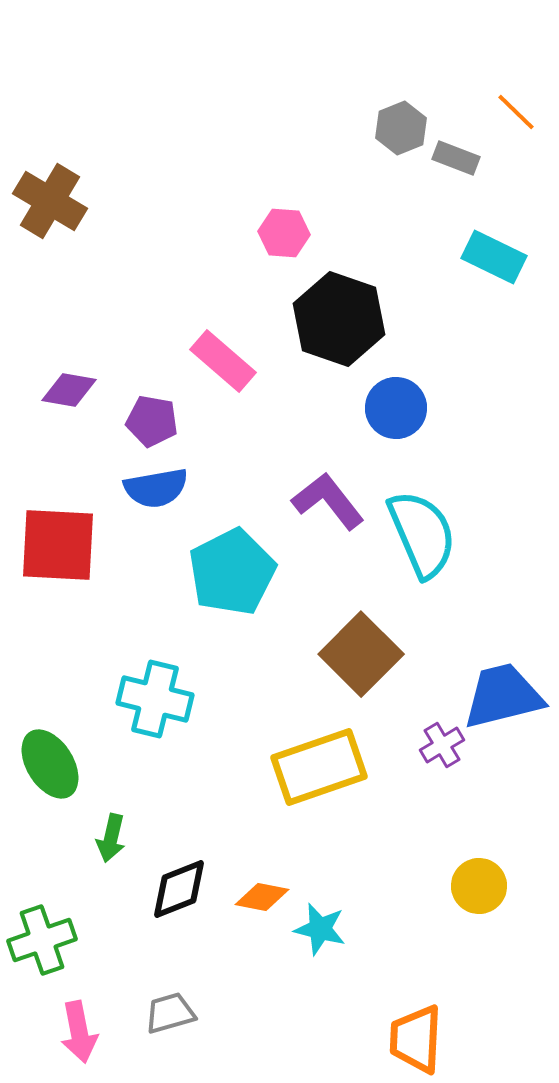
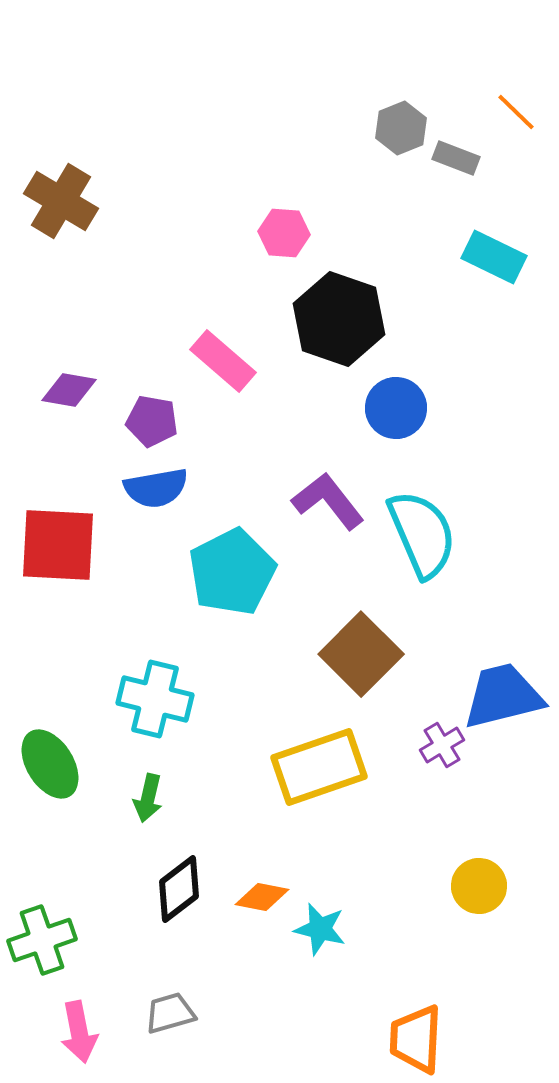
brown cross: moved 11 px right
green arrow: moved 37 px right, 40 px up
black diamond: rotated 16 degrees counterclockwise
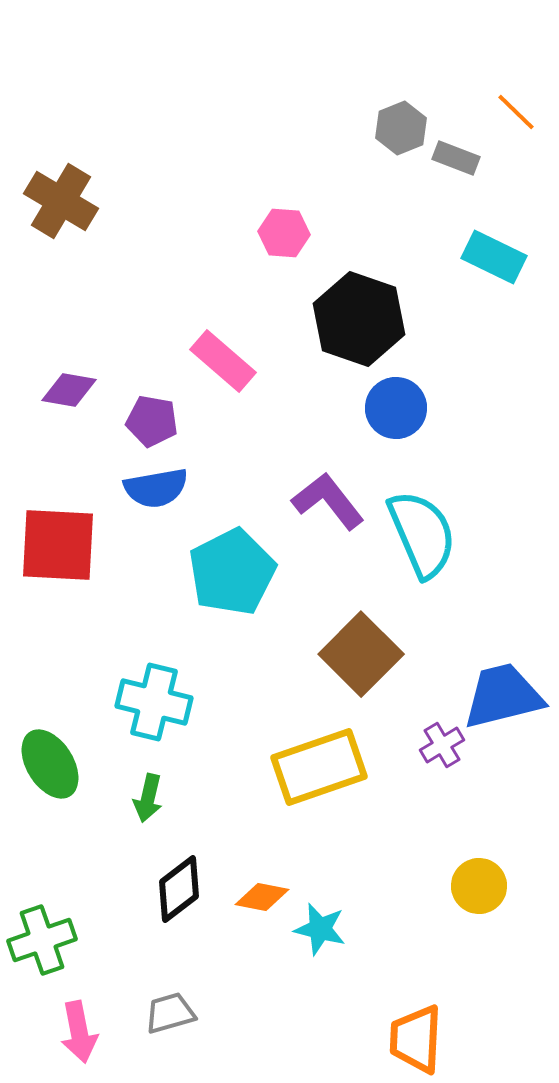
black hexagon: moved 20 px right
cyan cross: moved 1 px left, 3 px down
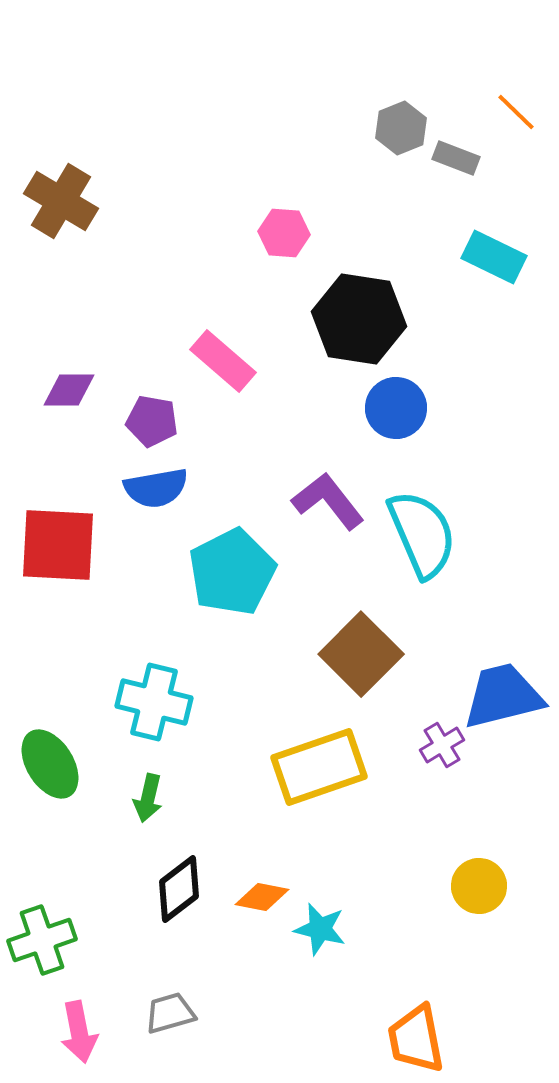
black hexagon: rotated 10 degrees counterclockwise
purple diamond: rotated 10 degrees counterclockwise
orange trapezoid: rotated 14 degrees counterclockwise
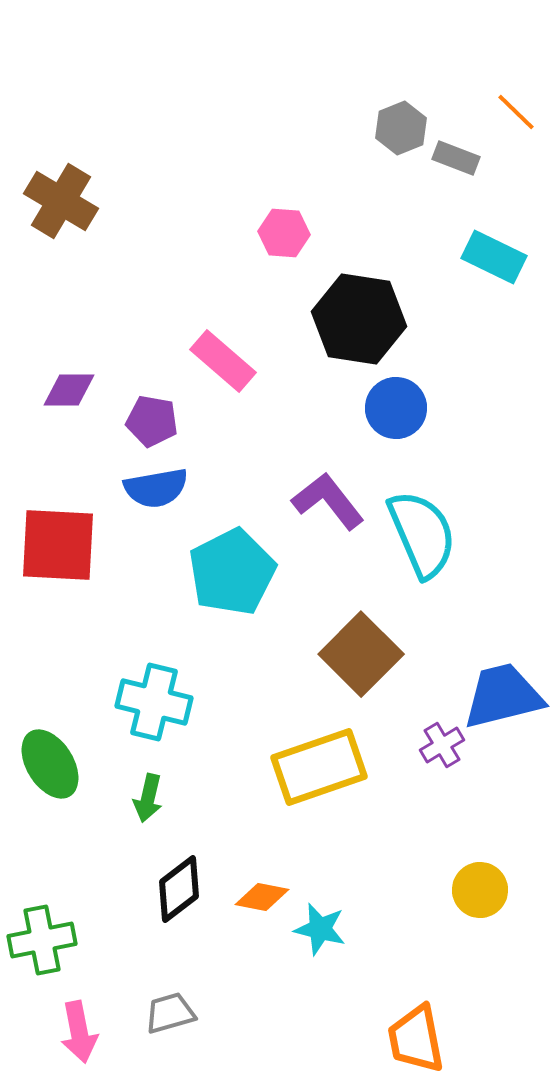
yellow circle: moved 1 px right, 4 px down
green cross: rotated 8 degrees clockwise
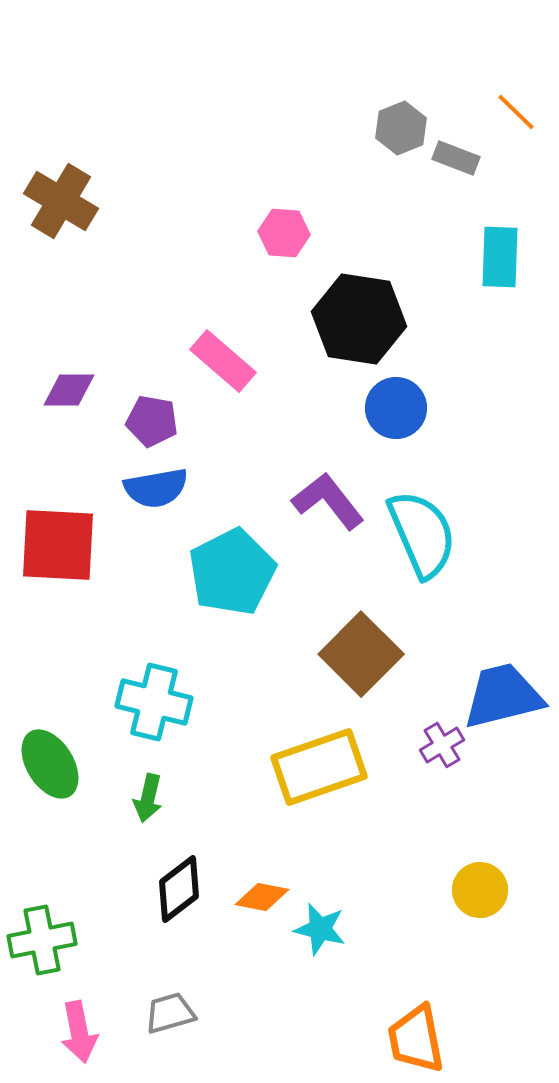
cyan rectangle: moved 6 px right; rotated 66 degrees clockwise
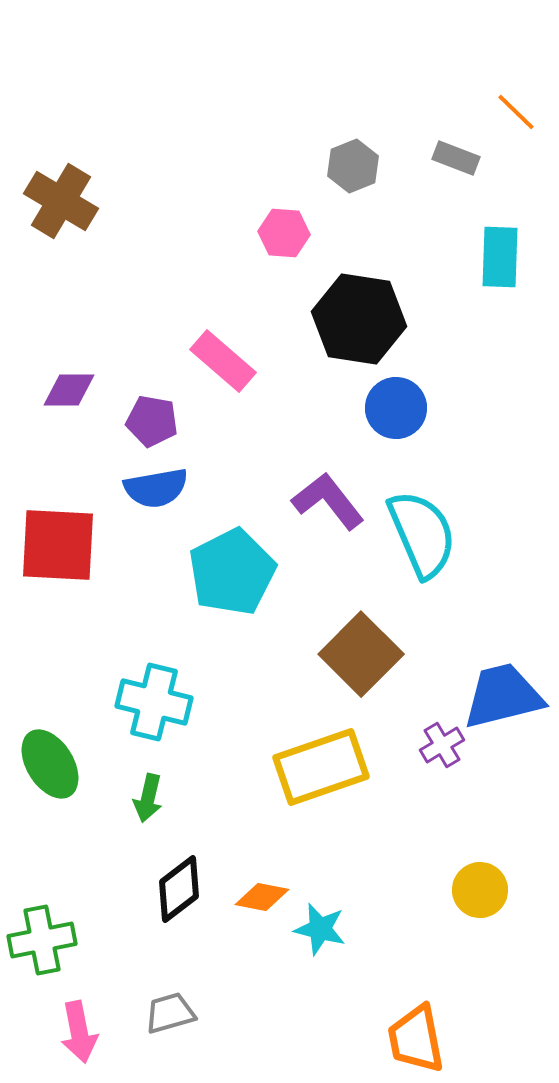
gray hexagon: moved 48 px left, 38 px down
yellow rectangle: moved 2 px right
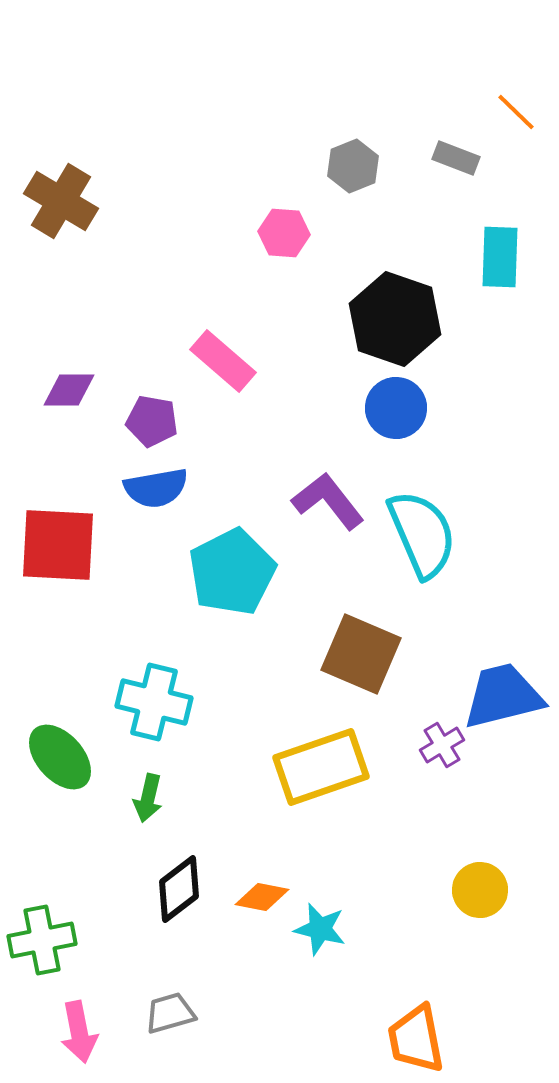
black hexagon: moved 36 px right; rotated 10 degrees clockwise
brown square: rotated 22 degrees counterclockwise
green ellipse: moved 10 px right, 7 px up; rotated 10 degrees counterclockwise
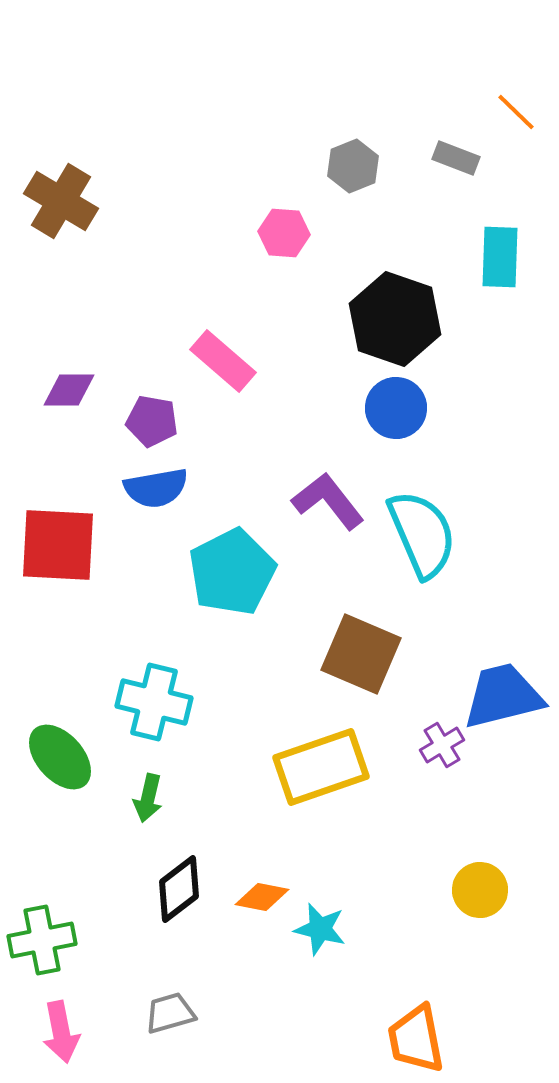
pink arrow: moved 18 px left
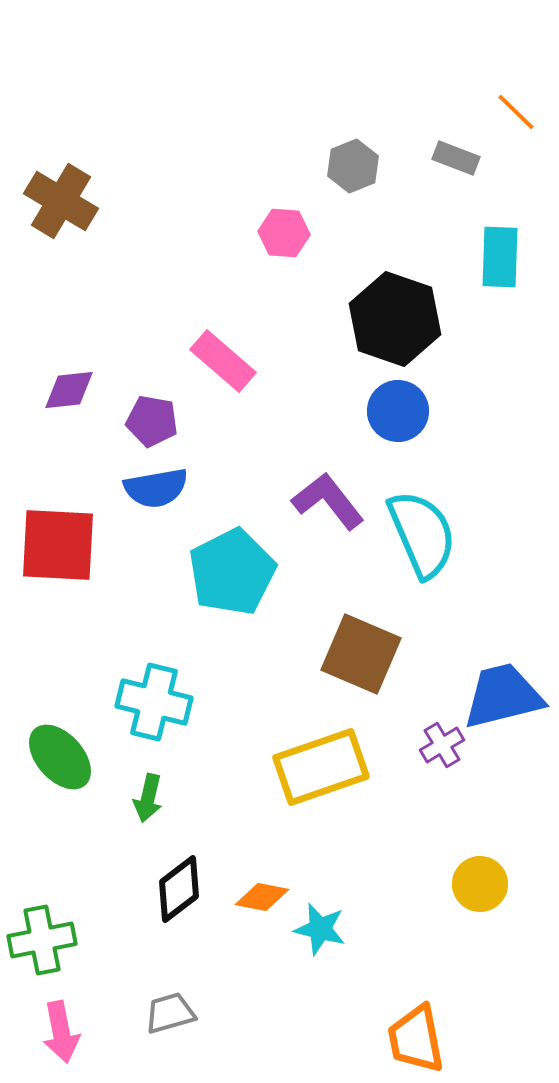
purple diamond: rotated 6 degrees counterclockwise
blue circle: moved 2 px right, 3 px down
yellow circle: moved 6 px up
